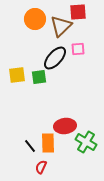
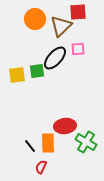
green square: moved 2 px left, 6 px up
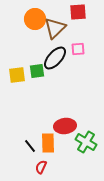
brown triangle: moved 6 px left, 2 px down
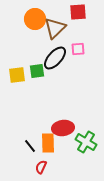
red ellipse: moved 2 px left, 2 px down
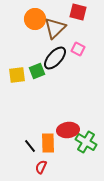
red square: rotated 18 degrees clockwise
pink square: rotated 32 degrees clockwise
green square: rotated 14 degrees counterclockwise
red ellipse: moved 5 px right, 2 px down
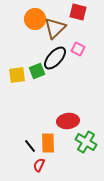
red ellipse: moved 9 px up
red semicircle: moved 2 px left, 2 px up
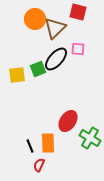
pink square: rotated 24 degrees counterclockwise
black ellipse: moved 1 px right, 1 px down
green square: moved 1 px right, 2 px up
red ellipse: rotated 50 degrees counterclockwise
green cross: moved 4 px right, 4 px up
black line: rotated 16 degrees clockwise
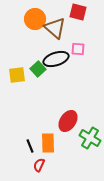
brown triangle: rotated 35 degrees counterclockwise
black ellipse: rotated 30 degrees clockwise
green square: rotated 21 degrees counterclockwise
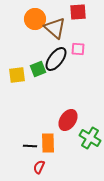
red square: rotated 18 degrees counterclockwise
black ellipse: rotated 35 degrees counterclockwise
green square: rotated 21 degrees clockwise
red ellipse: moved 1 px up
black line: rotated 64 degrees counterclockwise
red semicircle: moved 2 px down
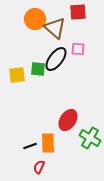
green square: rotated 28 degrees clockwise
black line: rotated 24 degrees counterclockwise
